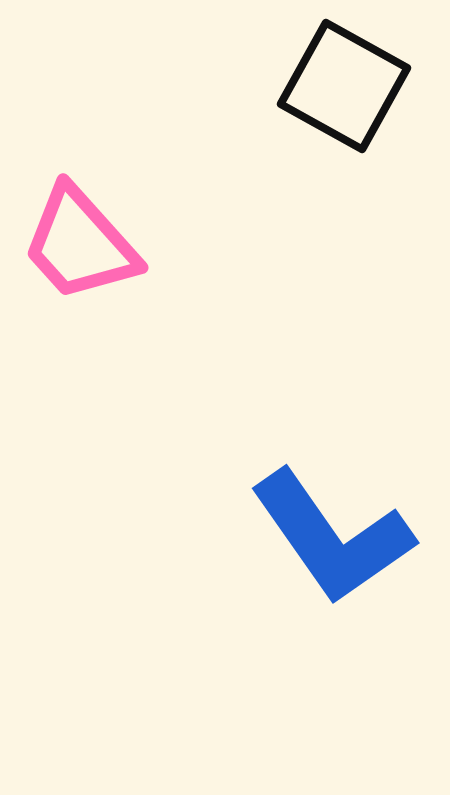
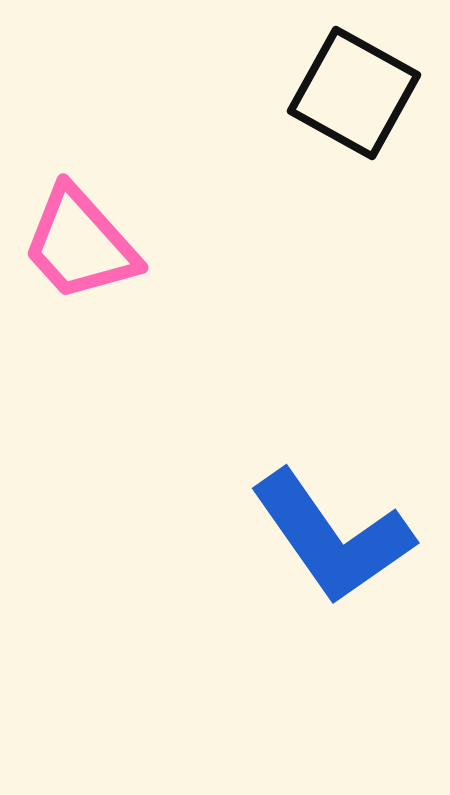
black square: moved 10 px right, 7 px down
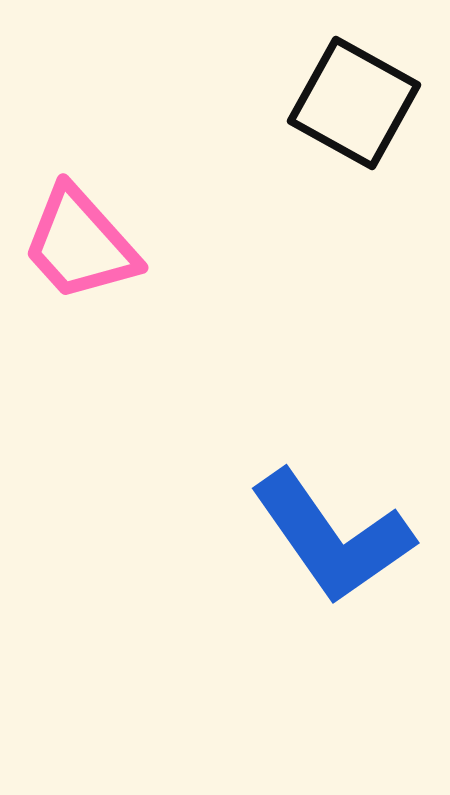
black square: moved 10 px down
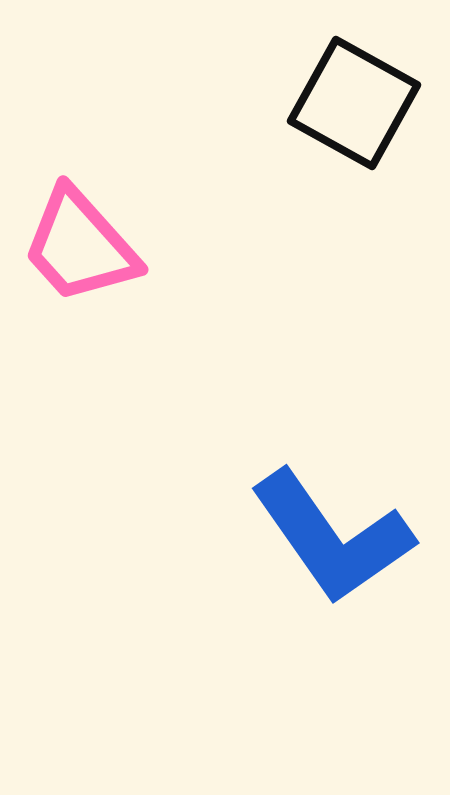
pink trapezoid: moved 2 px down
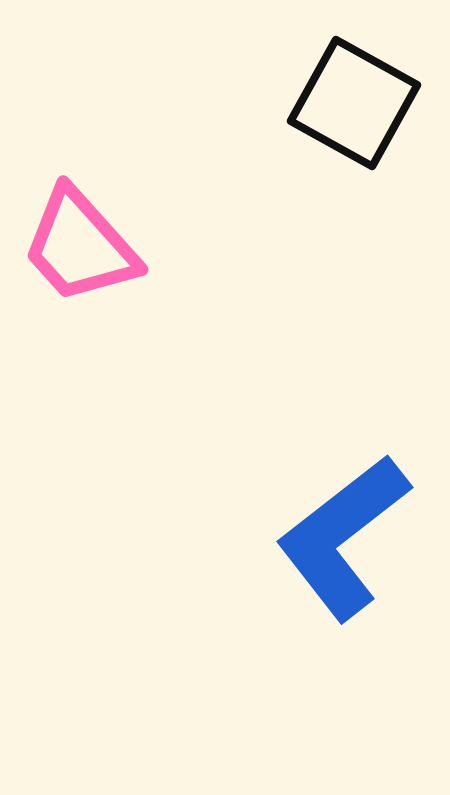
blue L-shape: moved 11 px right; rotated 87 degrees clockwise
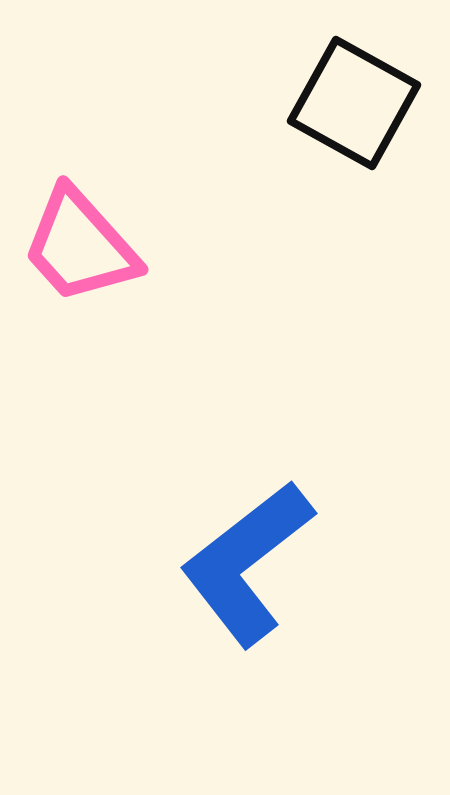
blue L-shape: moved 96 px left, 26 px down
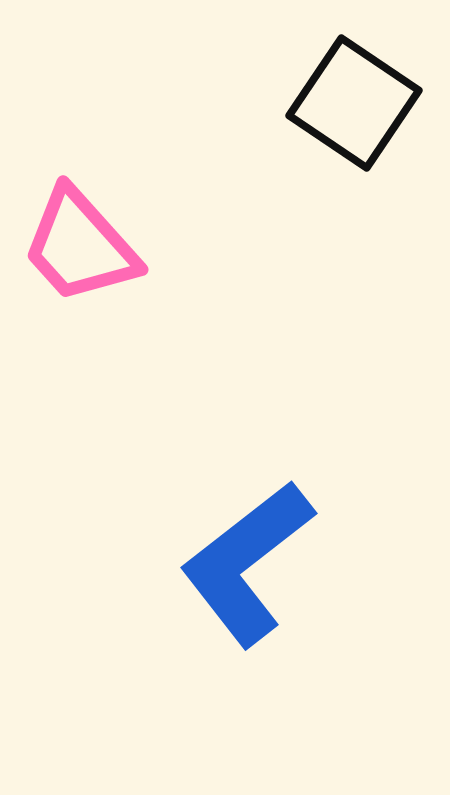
black square: rotated 5 degrees clockwise
